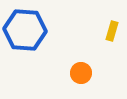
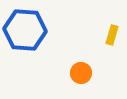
yellow rectangle: moved 4 px down
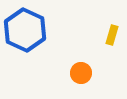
blue hexagon: rotated 21 degrees clockwise
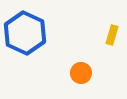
blue hexagon: moved 3 px down
